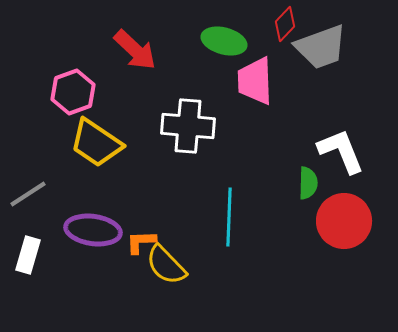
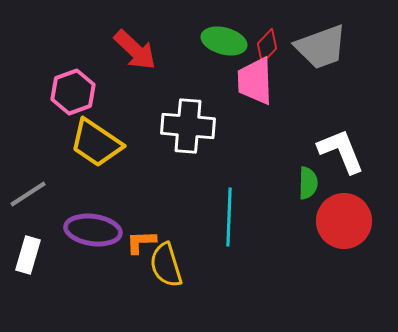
red diamond: moved 18 px left, 22 px down
yellow semicircle: rotated 27 degrees clockwise
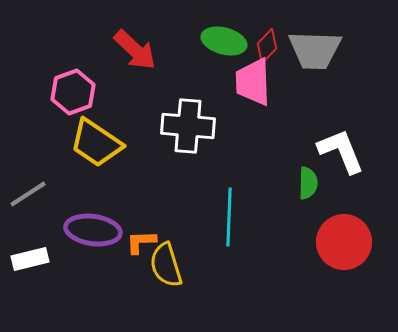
gray trapezoid: moved 6 px left, 3 px down; rotated 22 degrees clockwise
pink trapezoid: moved 2 px left, 1 px down
red circle: moved 21 px down
white rectangle: moved 2 px right, 4 px down; rotated 60 degrees clockwise
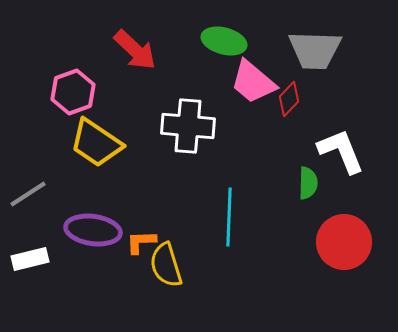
red diamond: moved 22 px right, 53 px down
pink trapezoid: rotated 48 degrees counterclockwise
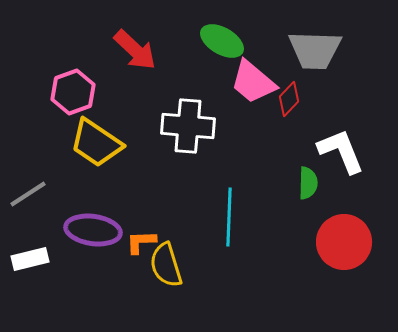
green ellipse: moved 2 px left; rotated 15 degrees clockwise
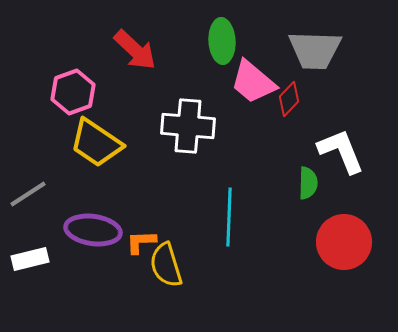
green ellipse: rotated 57 degrees clockwise
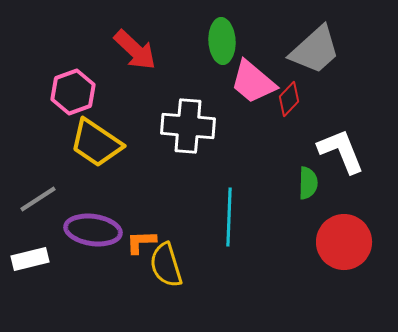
gray trapezoid: rotated 44 degrees counterclockwise
gray line: moved 10 px right, 5 px down
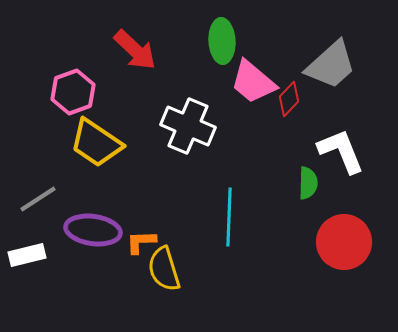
gray trapezoid: moved 16 px right, 15 px down
white cross: rotated 18 degrees clockwise
white rectangle: moved 3 px left, 4 px up
yellow semicircle: moved 2 px left, 4 px down
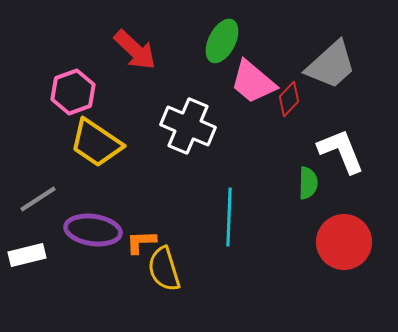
green ellipse: rotated 30 degrees clockwise
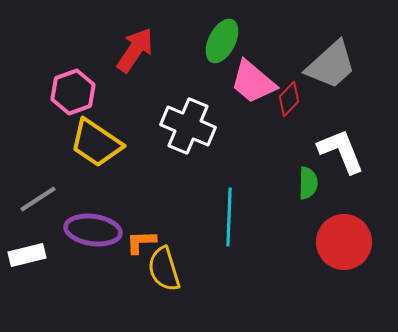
red arrow: rotated 99 degrees counterclockwise
